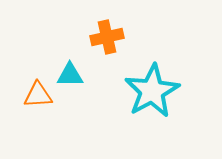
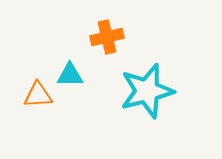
cyan star: moved 5 px left; rotated 14 degrees clockwise
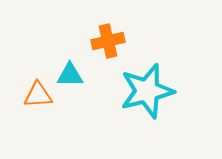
orange cross: moved 1 px right, 4 px down
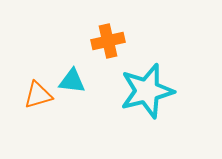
cyan triangle: moved 2 px right, 6 px down; rotated 8 degrees clockwise
orange triangle: rotated 12 degrees counterclockwise
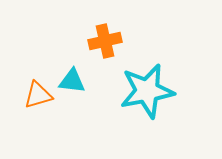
orange cross: moved 3 px left
cyan star: rotated 4 degrees clockwise
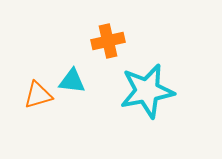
orange cross: moved 3 px right
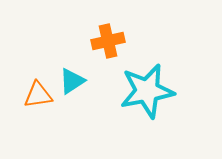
cyan triangle: rotated 40 degrees counterclockwise
orange triangle: rotated 8 degrees clockwise
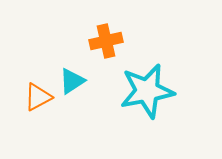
orange cross: moved 2 px left
orange triangle: moved 2 px down; rotated 20 degrees counterclockwise
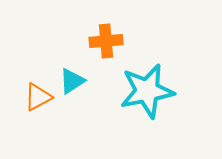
orange cross: rotated 8 degrees clockwise
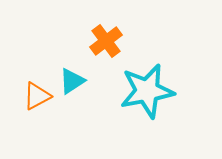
orange cross: rotated 32 degrees counterclockwise
orange triangle: moved 1 px left, 1 px up
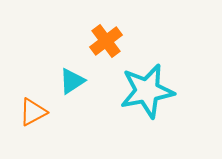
orange triangle: moved 4 px left, 16 px down
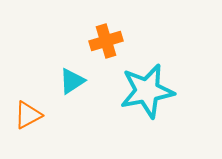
orange cross: rotated 20 degrees clockwise
orange triangle: moved 5 px left, 3 px down
